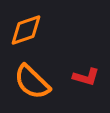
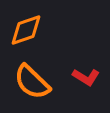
red L-shape: rotated 16 degrees clockwise
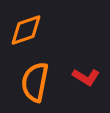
orange semicircle: moved 3 px right; rotated 57 degrees clockwise
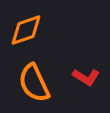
orange semicircle: moved 1 px left, 1 px down; rotated 36 degrees counterclockwise
